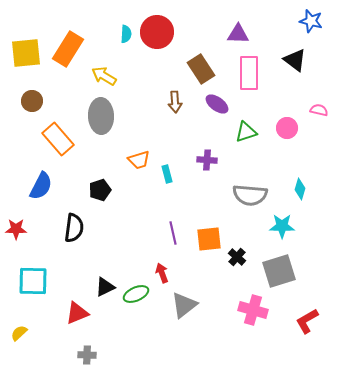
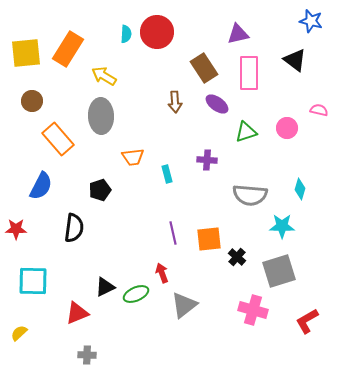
purple triangle at (238, 34): rotated 15 degrees counterclockwise
brown rectangle at (201, 69): moved 3 px right, 1 px up
orange trapezoid at (139, 160): moved 6 px left, 3 px up; rotated 10 degrees clockwise
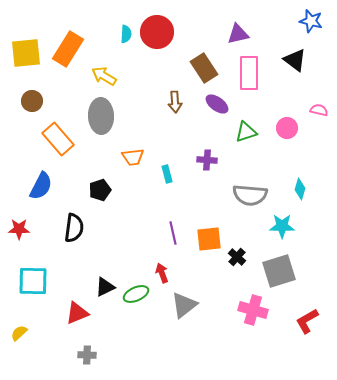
red star at (16, 229): moved 3 px right
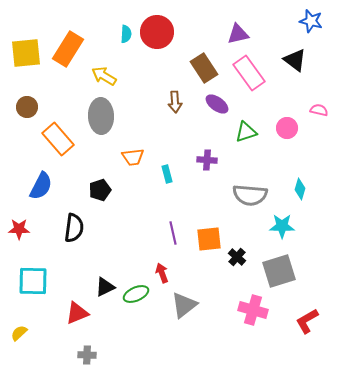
pink rectangle at (249, 73): rotated 36 degrees counterclockwise
brown circle at (32, 101): moved 5 px left, 6 px down
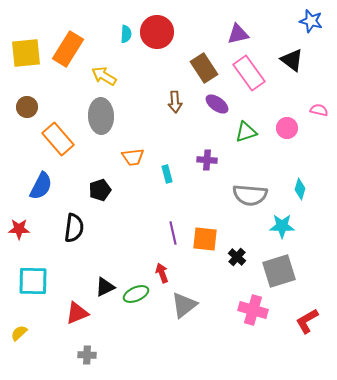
black triangle at (295, 60): moved 3 px left
orange square at (209, 239): moved 4 px left; rotated 12 degrees clockwise
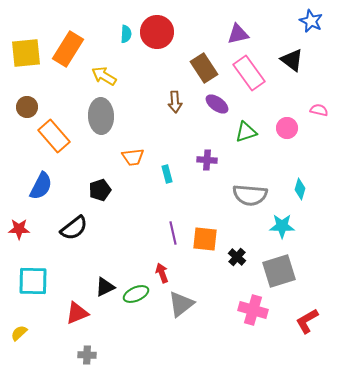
blue star at (311, 21): rotated 10 degrees clockwise
orange rectangle at (58, 139): moved 4 px left, 3 px up
black semicircle at (74, 228): rotated 44 degrees clockwise
gray triangle at (184, 305): moved 3 px left, 1 px up
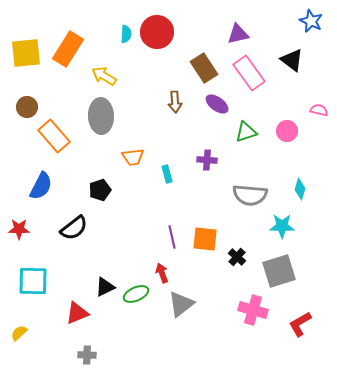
pink circle at (287, 128): moved 3 px down
purple line at (173, 233): moved 1 px left, 4 px down
red L-shape at (307, 321): moved 7 px left, 3 px down
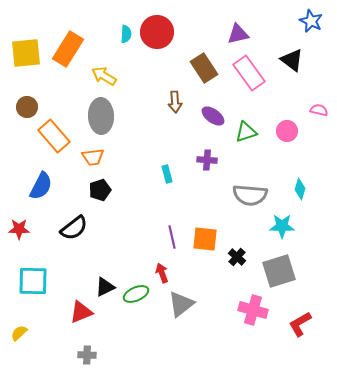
purple ellipse at (217, 104): moved 4 px left, 12 px down
orange trapezoid at (133, 157): moved 40 px left
red triangle at (77, 313): moved 4 px right, 1 px up
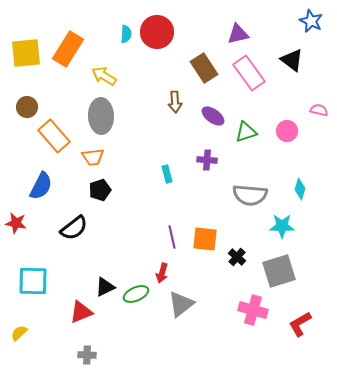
red star at (19, 229): moved 3 px left, 6 px up; rotated 10 degrees clockwise
red arrow at (162, 273): rotated 144 degrees counterclockwise
